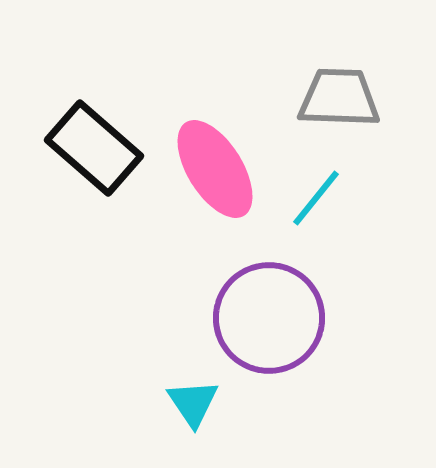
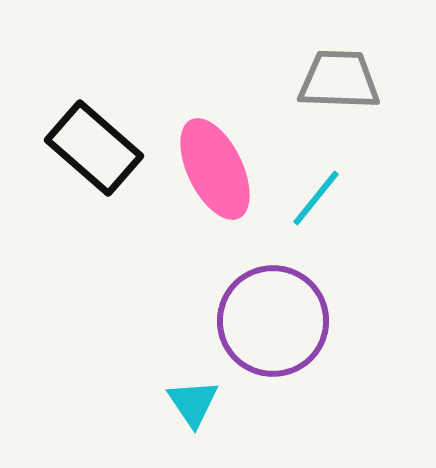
gray trapezoid: moved 18 px up
pink ellipse: rotated 6 degrees clockwise
purple circle: moved 4 px right, 3 px down
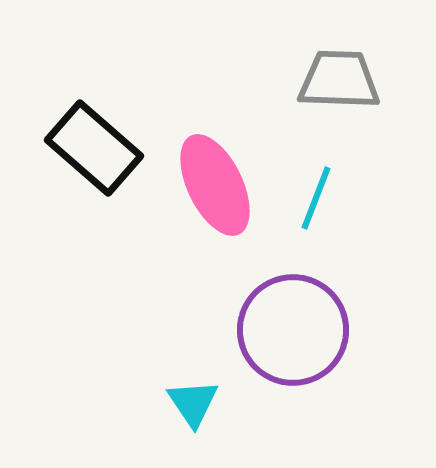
pink ellipse: moved 16 px down
cyan line: rotated 18 degrees counterclockwise
purple circle: moved 20 px right, 9 px down
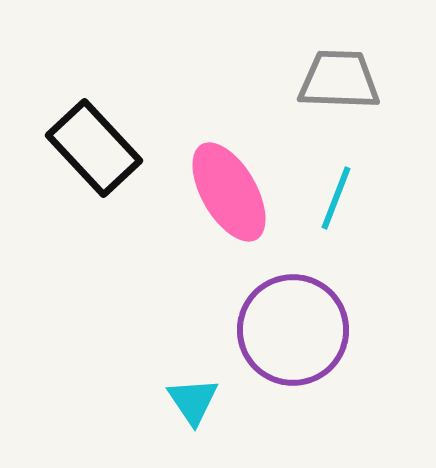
black rectangle: rotated 6 degrees clockwise
pink ellipse: moved 14 px right, 7 px down; rotated 4 degrees counterclockwise
cyan line: moved 20 px right
cyan triangle: moved 2 px up
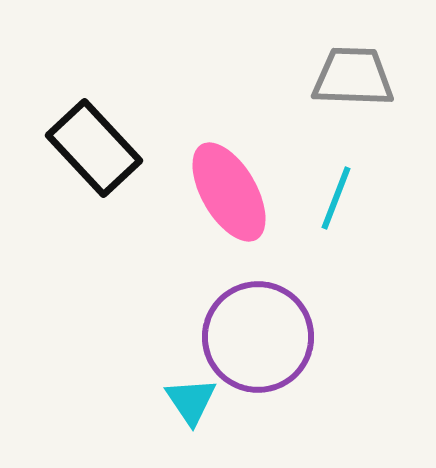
gray trapezoid: moved 14 px right, 3 px up
purple circle: moved 35 px left, 7 px down
cyan triangle: moved 2 px left
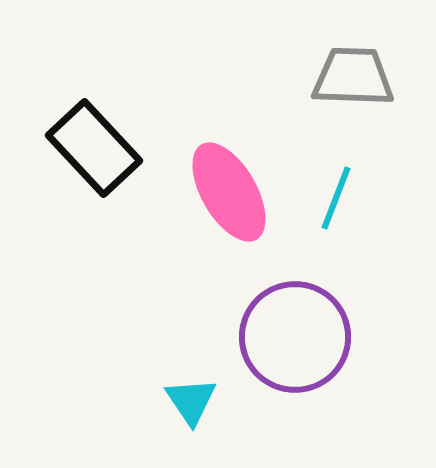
purple circle: moved 37 px right
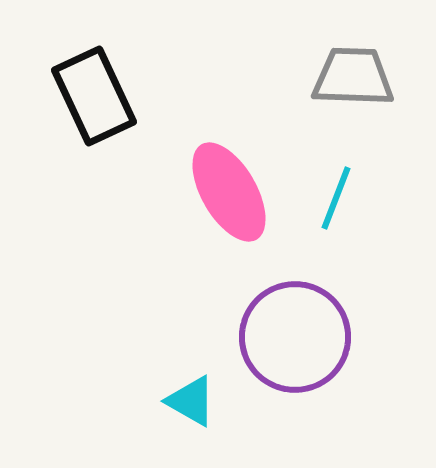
black rectangle: moved 52 px up; rotated 18 degrees clockwise
cyan triangle: rotated 26 degrees counterclockwise
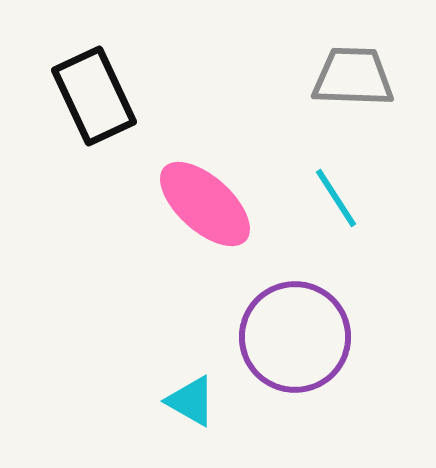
pink ellipse: moved 24 px left, 12 px down; rotated 18 degrees counterclockwise
cyan line: rotated 54 degrees counterclockwise
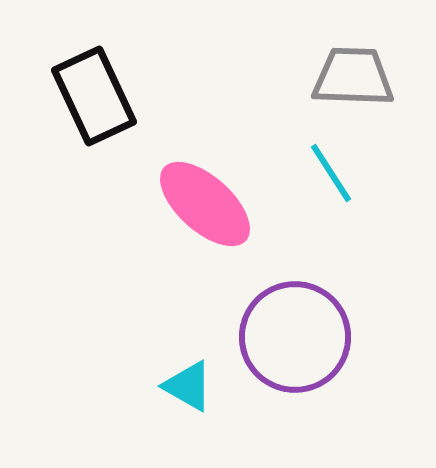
cyan line: moved 5 px left, 25 px up
cyan triangle: moved 3 px left, 15 px up
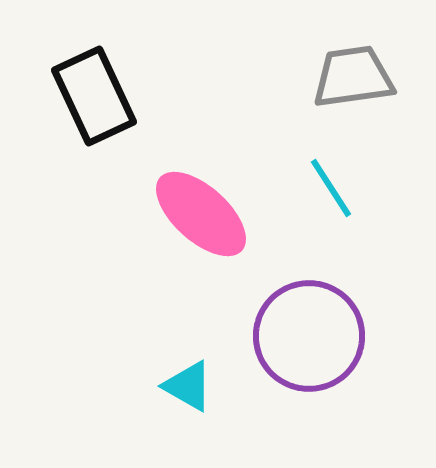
gray trapezoid: rotated 10 degrees counterclockwise
cyan line: moved 15 px down
pink ellipse: moved 4 px left, 10 px down
purple circle: moved 14 px right, 1 px up
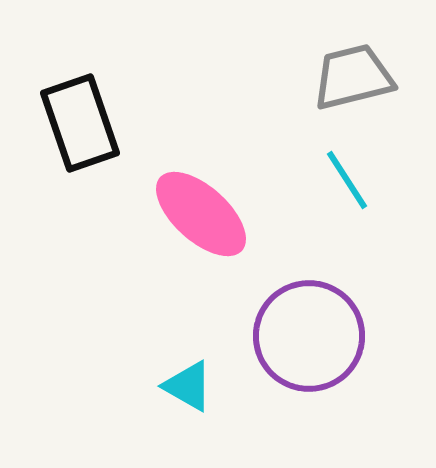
gray trapezoid: rotated 6 degrees counterclockwise
black rectangle: moved 14 px left, 27 px down; rotated 6 degrees clockwise
cyan line: moved 16 px right, 8 px up
